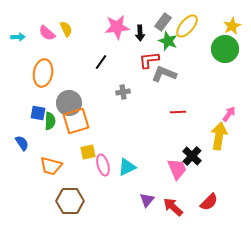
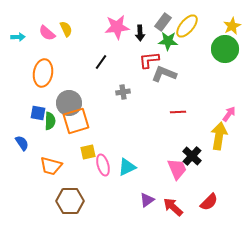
green star: rotated 18 degrees counterclockwise
purple triangle: rotated 14 degrees clockwise
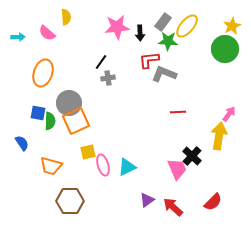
yellow semicircle: moved 12 px up; rotated 21 degrees clockwise
orange ellipse: rotated 8 degrees clockwise
gray cross: moved 15 px left, 14 px up
orange square: rotated 8 degrees counterclockwise
red semicircle: moved 4 px right
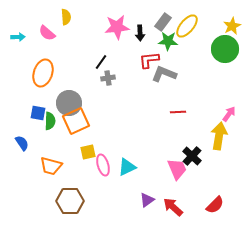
red semicircle: moved 2 px right, 3 px down
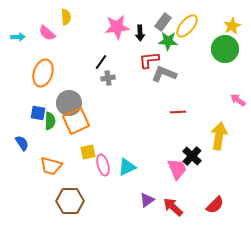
pink arrow: moved 9 px right, 14 px up; rotated 91 degrees counterclockwise
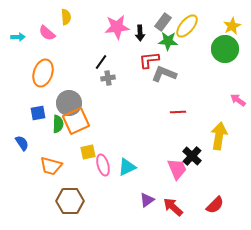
blue square: rotated 21 degrees counterclockwise
green semicircle: moved 8 px right, 3 px down
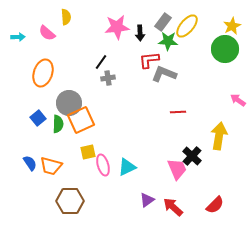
blue square: moved 5 px down; rotated 28 degrees counterclockwise
orange square: moved 5 px right, 1 px up
blue semicircle: moved 8 px right, 20 px down
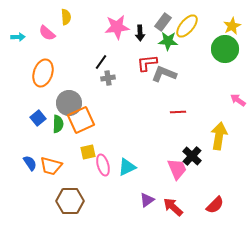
red L-shape: moved 2 px left, 3 px down
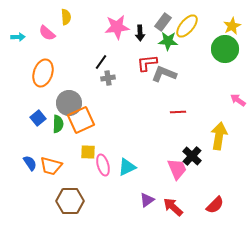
yellow square: rotated 14 degrees clockwise
